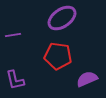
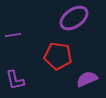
purple ellipse: moved 12 px right
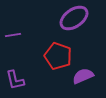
red pentagon: rotated 12 degrees clockwise
purple semicircle: moved 4 px left, 3 px up
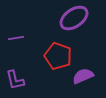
purple line: moved 3 px right, 3 px down
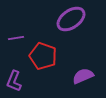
purple ellipse: moved 3 px left, 1 px down
red pentagon: moved 15 px left
purple L-shape: moved 1 px left, 1 px down; rotated 35 degrees clockwise
